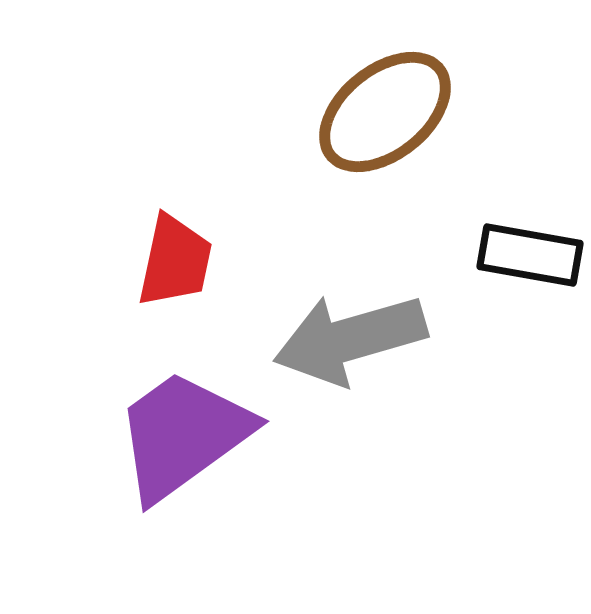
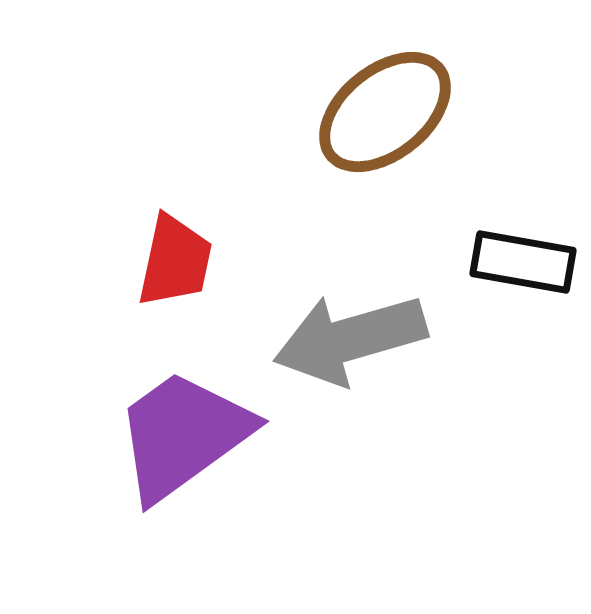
black rectangle: moved 7 px left, 7 px down
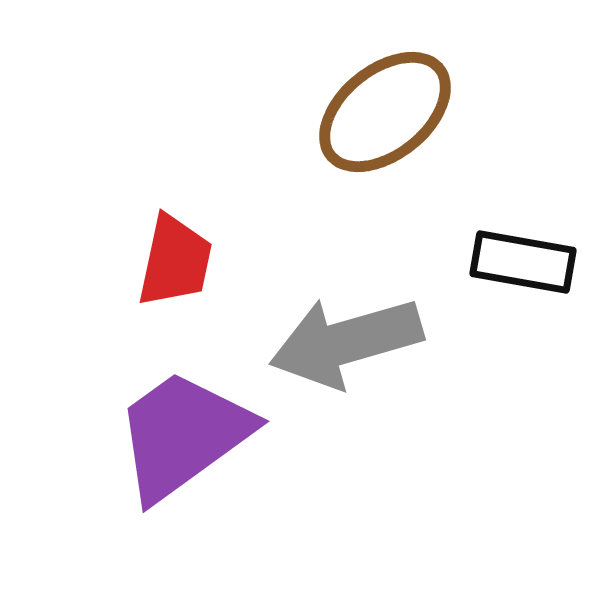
gray arrow: moved 4 px left, 3 px down
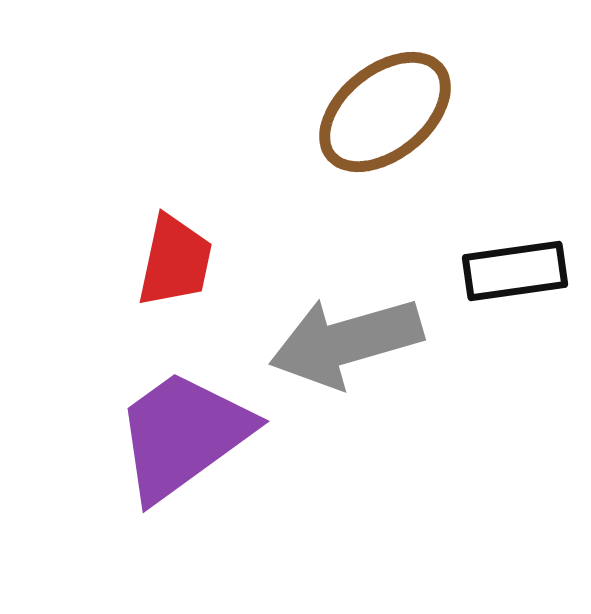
black rectangle: moved 8 px left, 9 px down; rotated 18 degrees counterclockwise
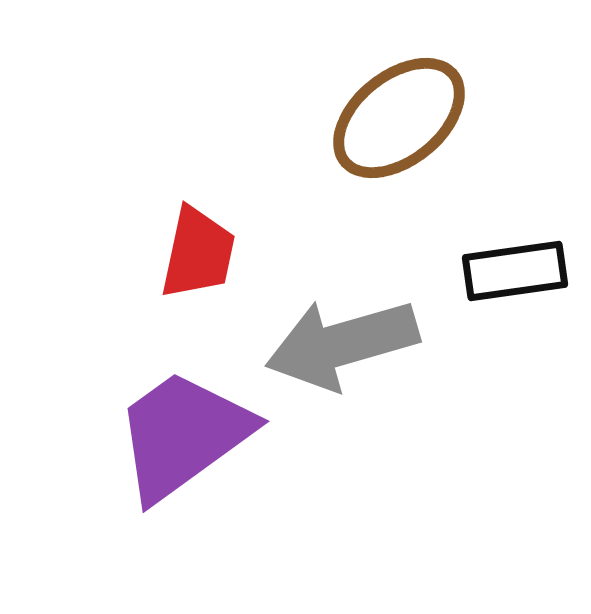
brown ellipse: moved 14 px right, 6 px down
red trapezoid: moved 23 px right, 8 px up
gray arrow: moved 4 px left, 2 px down
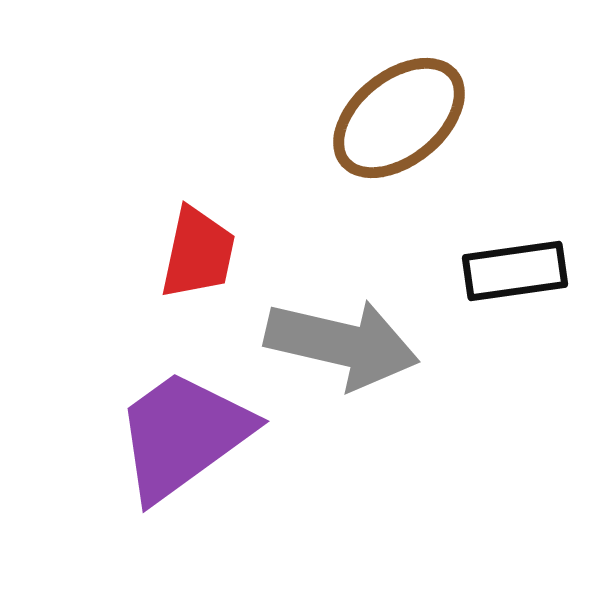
gray arrow: rotated 151 degrees counterclockwise
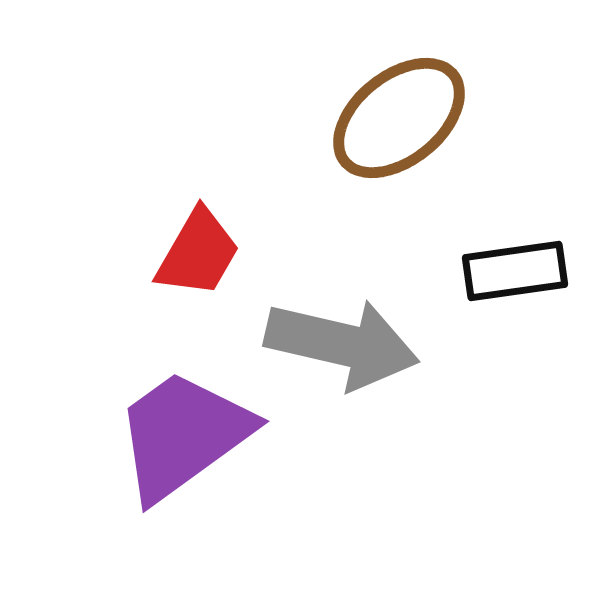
red trapezoid: rotated 18 degrees clockwise
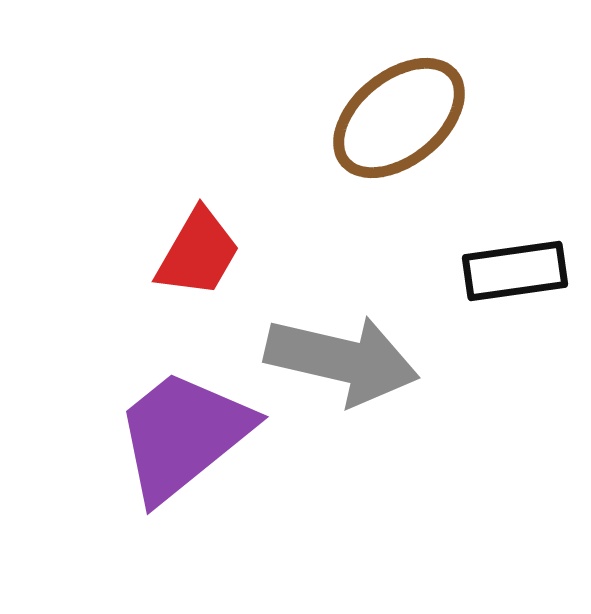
gray arrow: moved 16 px down
purple trapezoid: rotated 3 degrees counterclockwise
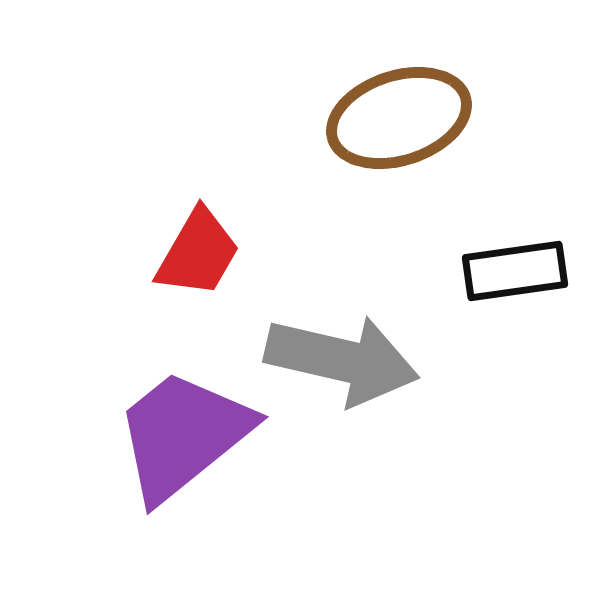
brown ellipse: rotated 21 degrees clockwise
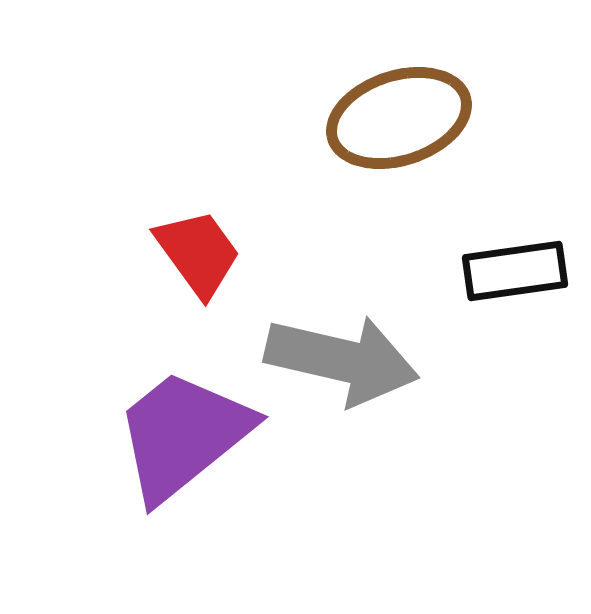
red trapezoid: rotated 66 degrees counterclockwise
